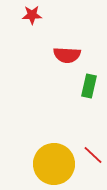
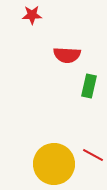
red line: rotated 15 degrees counterclockwise
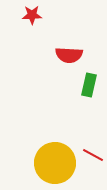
red semicircle: moved 2 px right
green rectangle: moved 1 px up
yellow circle: moved 1 px right, 1 px up
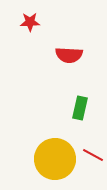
red star: moved 2 px left, 7 px down
green rectangle: moved 9 px left, 23 px down
yellow circle: moved 4 px up
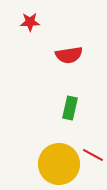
red semicircle: rotated 12 degrees counterclockwise
green rectangle: moved 10 px left
yellow circle: moved 4 px right, 5 px down
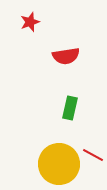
red star: rotated 18 degrees counterclockwise
red semicircle: moved 3 px left, 1 px down
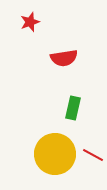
red semicircle: moved 2 px left, 2 px down
green rectangle: moved 3 px right
yellow circle: moved 4 px left, 10 px up
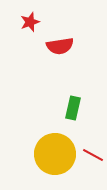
red semicircle: moved 4 px left, 12 px up
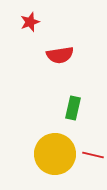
red semicircle: moved 9 px down
red line: rotated 15 degrees counterclockwise
